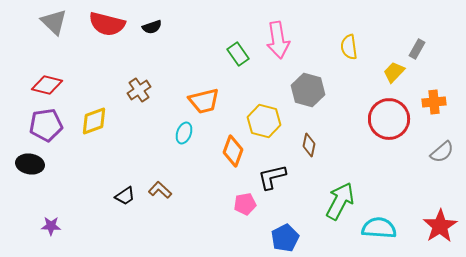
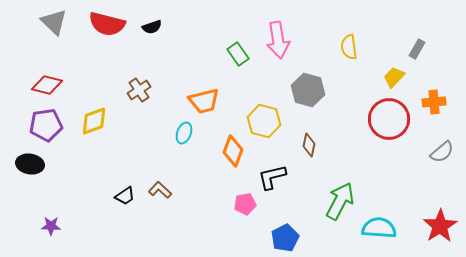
yellow trapezoid: moved 5 px down
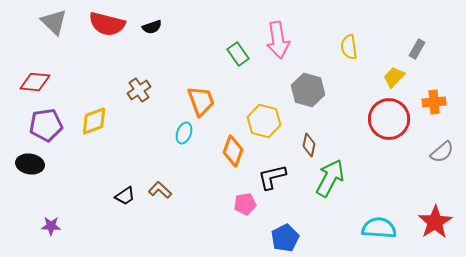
red diamond: moved 12 px left, 3 px up; rotated 8 degrees counterclockwise
orange trapezoid: moved 3 px left; rotated 96 degrees counterclockwise
green arrow: moved 10 px left, 23 px up
red star: moved 5 px left, 4 px up
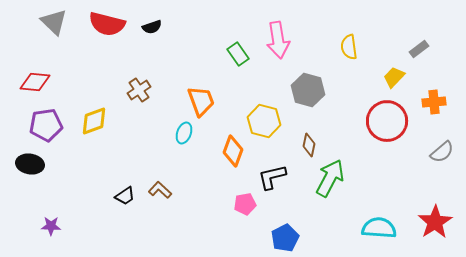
gray rectangle: moved 2 px right; rotated 24 degrees clockwise
red circle: moved 2 px left, 2 px down
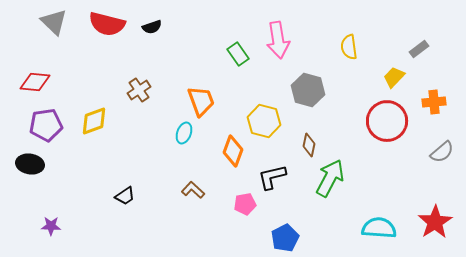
brown L-shape: moved 33 px right
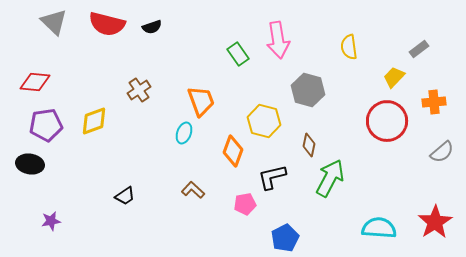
purple star: moved 5 px up; rotated 12 degrees counterclockwise
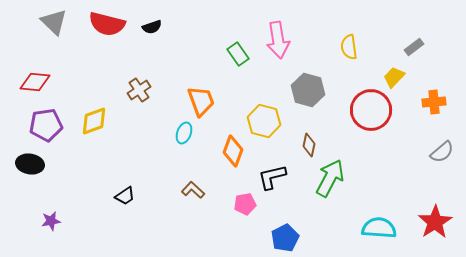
gray rectangle: moved 5 px left, 2 px up
red circle: moved 16 px left, 11 px up
